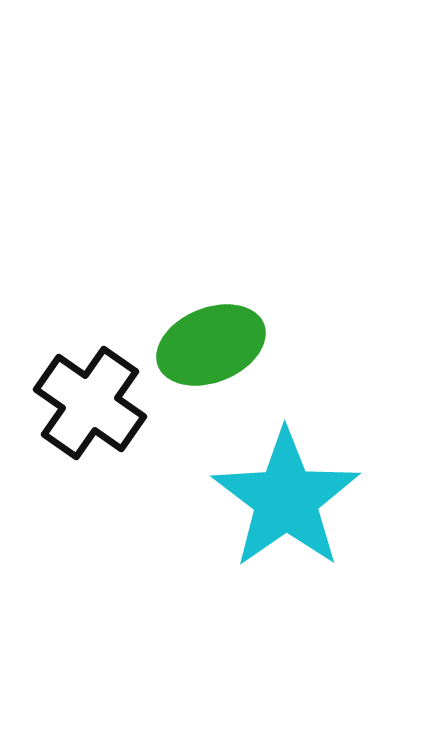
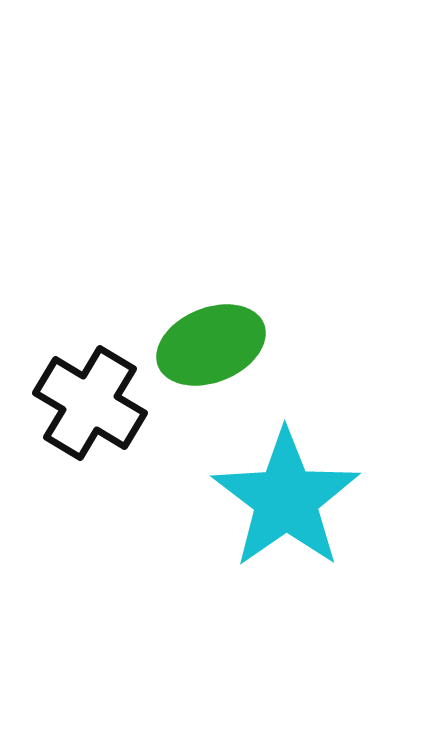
black cross: rotated 4 degrees counterclockwise
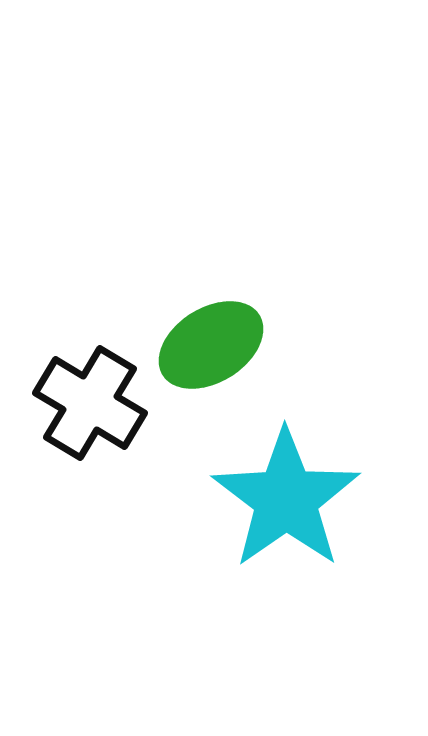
green ellipse: rotated 10 degrees counterclockwise
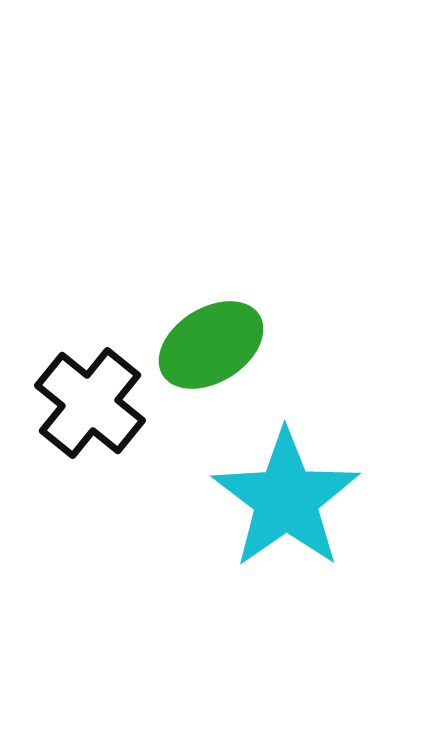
black cross: rotated 8 degrees clockwise
